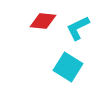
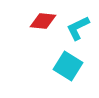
cyan square: moved 1 px up
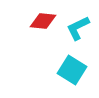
cyan square: moved 4 px right, 4 px down
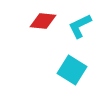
cyan L-shape: moved 2 px right, 2 px up
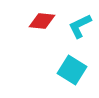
red diamond: moved 1 px left
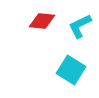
cyan square: moved 1 px left
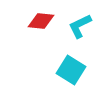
red diamond: moved 1 px left
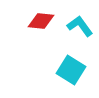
cyan L-shape: rotated 80 degrees clockwise
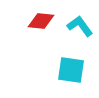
cyan square: rotated 24 degrees counterclockwise
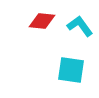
red diamond: moved 1 px right
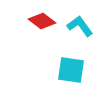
red diamond: rotated 32 degrees clockwise
